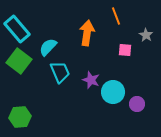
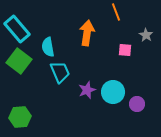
orange line: moved 4 px up
cyan semicircle: rotated 54 degrees counterclockwise
purple star: moved 4 px left, 10 px down; rotated 30 degrees clockwise
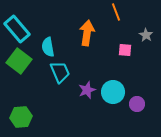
green hexagon: moved 1 px right
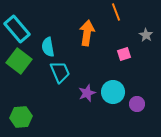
pink square: moved 1 px left, 4 px down; rotated 24 degrees counterclockwise
purple star: moved 3 px down
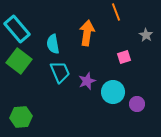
cyan semicircle: moved 5 px right, 3 px up
pink square: moved 3 px down
purple star: moved 12 px up
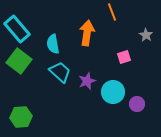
orange line: moved 4 px left
cyan trapezoid: rotated 25 degrees counterclockwise
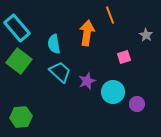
orange line: moved 2 px left, 3 px down
cyan rectangle: moved 1 px up
cyan semicircle: moved 1 px right
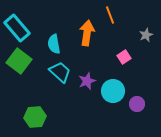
gray star: rotated 16 degrees clockwise
pink square: rotated 16 degrees counterclockwise
cyan circle: moved 1 px up
green hexagon: moved 14 px right
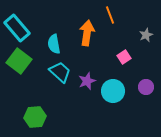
purple circle: moved 9 px right, 17 px up
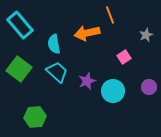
cyan rectangle: moved 3 px right, 3 px up
orange arrow: rotated 110 degrees counterclockwise
green square: moved 8 px down
cyan trapezoid: moved 3 px left
purple circle: moved 3 px right
